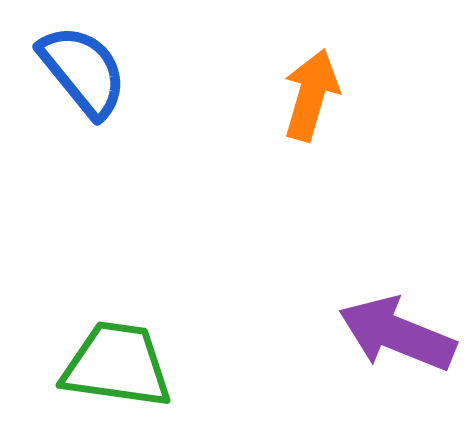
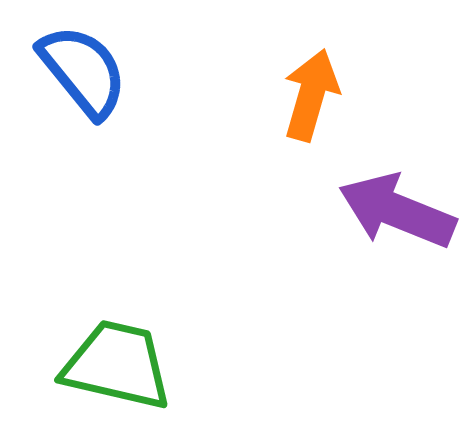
purple arrow: moved 123 px up
green trapezoid: rotated 5 degrees clockwise
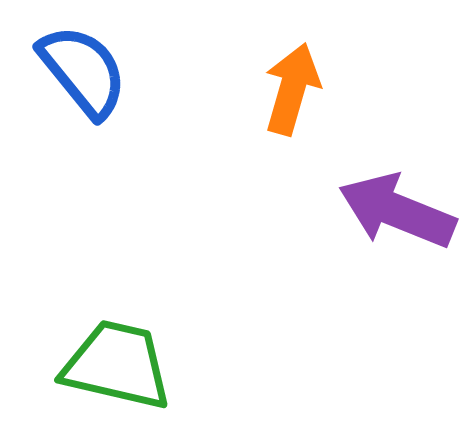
orange arrow: moved 19 px left, 6 px up
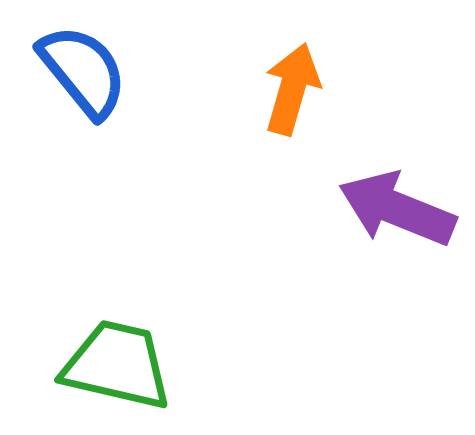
purple arrow: moved 2 px up
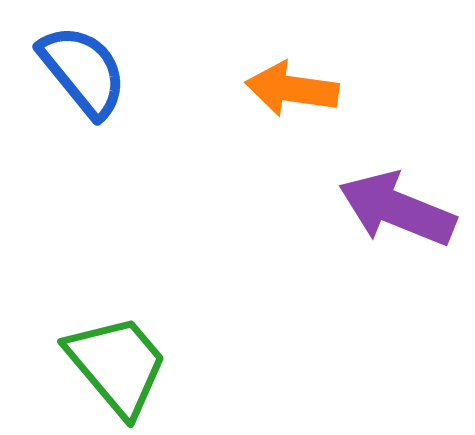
orange arrow: rotated 98 degrees counterclockwise
green trapezoid: rotated 37 degrees clockwise
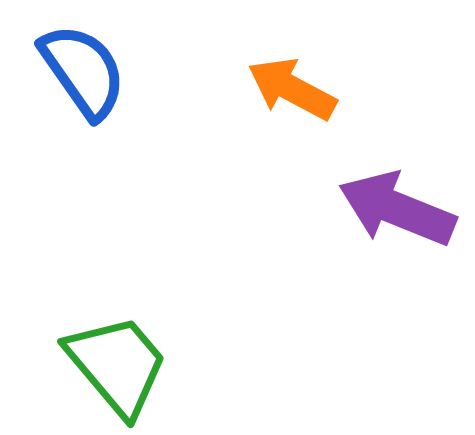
blue semicircle: rotated 4 degrees clockwise
orange arrow: rotated 20 degrees clockwise
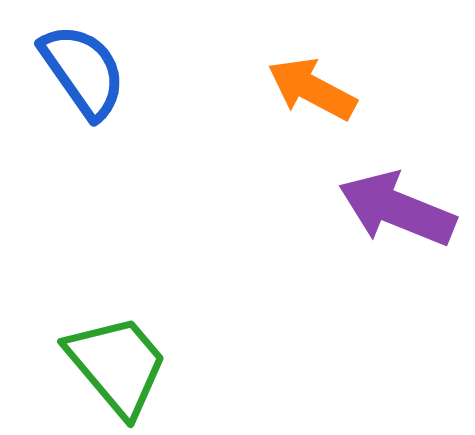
orange arrow: moved 20 px right
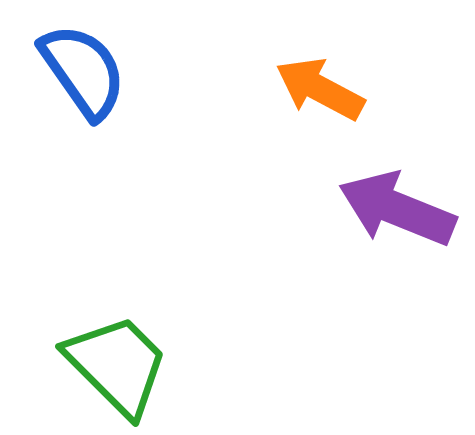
orange arrow: moved 8 px right
green trapezoid: rotated 5 degrees counterclockwise
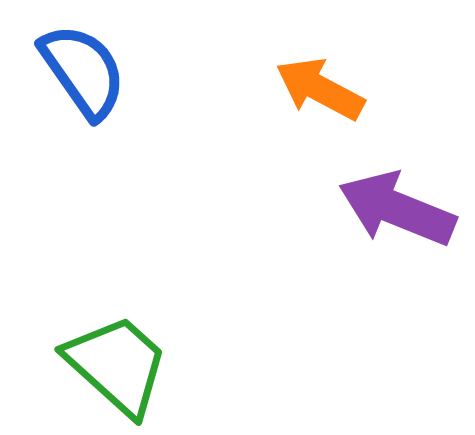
green trapezoid: rotated 3 degrees counterclockwise
